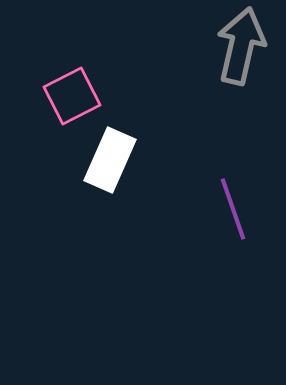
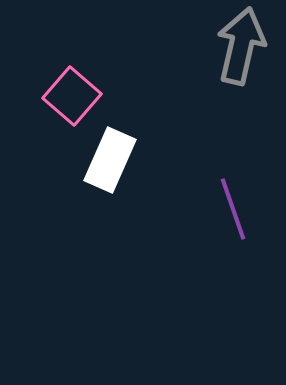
pink square: rotated 22 degrees counterclockwise
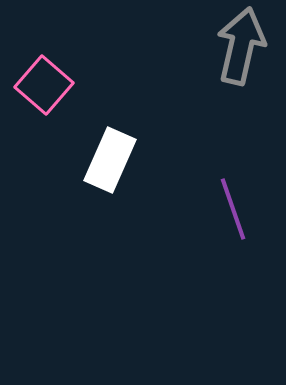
pink square: moved 28 px left, 11 px up
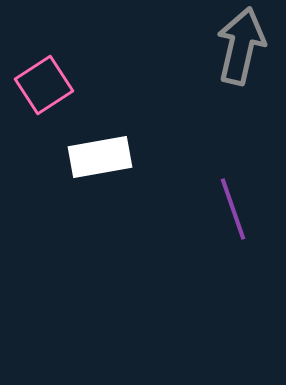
pink square: rotated 16 degrees clockwise
white rectangle: moved 10 px left, 3 px up; rotated 56 degrees clockwise
